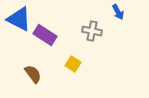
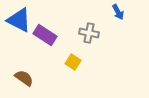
blue triangle: moved 1 px down
gray cross: moved 3 px left, 2 px down
yellow square: moved 2 px up
brown semicircle: moved 9 px left, 4 px down; rotated 18 degrees counterclockwise
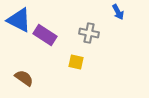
yellow square: moved 3 px right; rotated 21 degrees counterclockwise
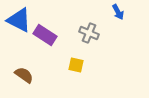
gray cross: rotated 12 degrees clockwise
yellow square: moved 3 px down
brown semicircle: moved 3 px up
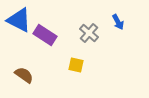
blue arrow: moved 10 px down
gray cross: rotated 18 degrees clockwise
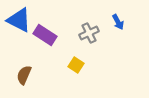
gray cross: rotated 24 degrees clockwise
yellow square: rotated 21 degrees clockwise
brown semicircle: rotated 102 degrees counterclockwise
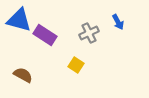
blue triangle: rotated 12 degrees counterclockwise
brown semicircle: moved 1 px left; rotated 96 degrees clockwise
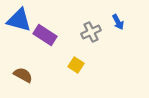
gray cross: moved 2 px right, 1 px up
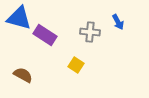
blue triangle: moved 2 px up
gray cross: moved 1 px left; rotated 30 degrees clockwise
